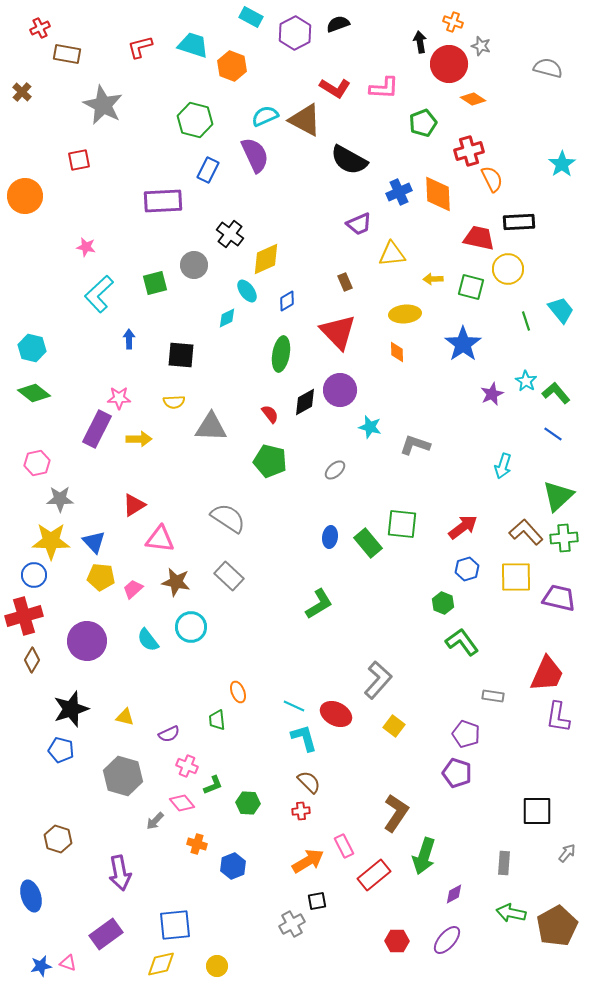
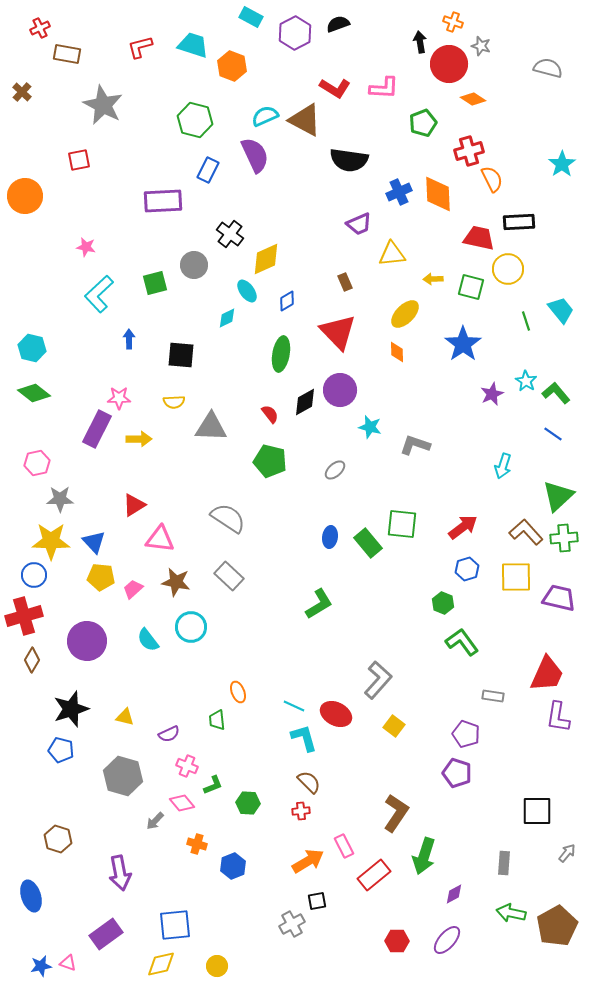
black semicircle at (349, 160): rotated 21 degrees counterclockwise
yellow ellipse at (405, 314): rotated 40 degrees counterclockwise
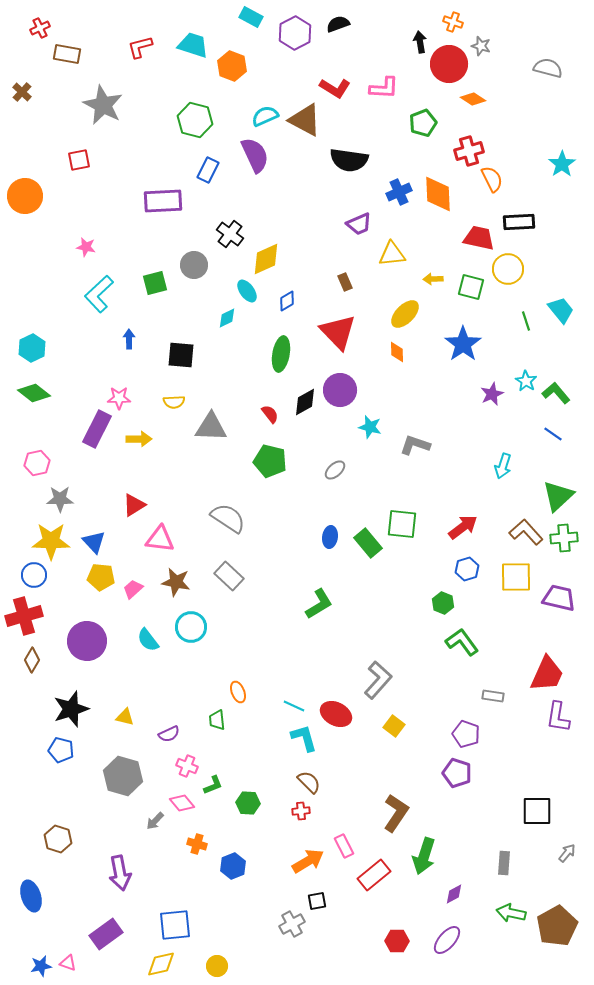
cyan hexagon at (32, 348): rotated 20 degrees clockwise
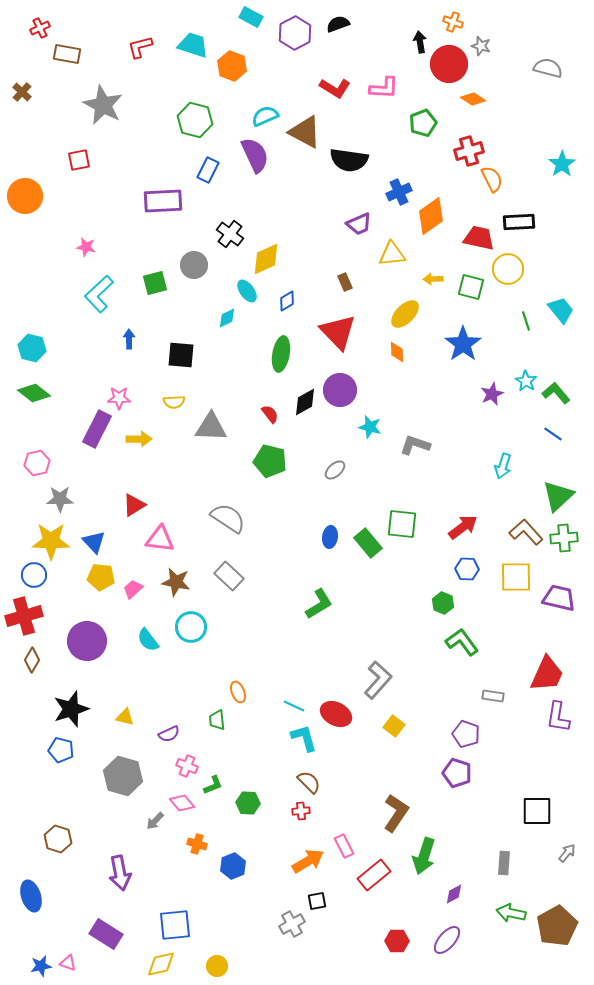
brown triangle at (305, 120): moved 12 px down
orange diamond at (438, 194): moved 7 px left, 22 px down; rotated 57 degrees clockwise
cyan hexagon at (32, 348): rotated 20 degrees counterclockwise
blue hexagon at (467, 569): rotated 20 degrees clockwise
purple rectangle at (106, 934): rotated 68 degrees clockwise
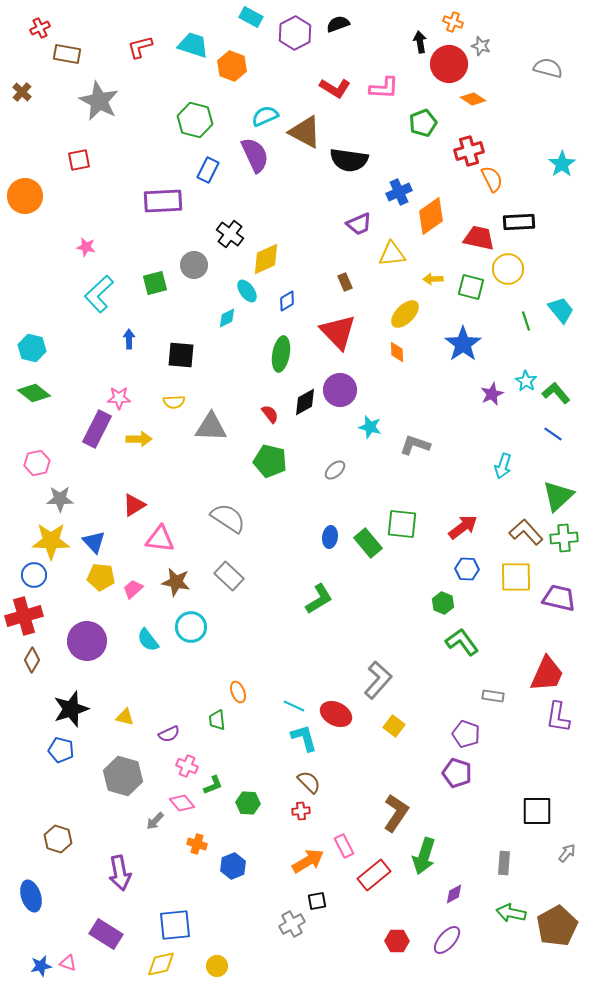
gray star at (103, 105): moved 4 px left, 4 px up
green L-shape at (319, 604): moved 5 px up
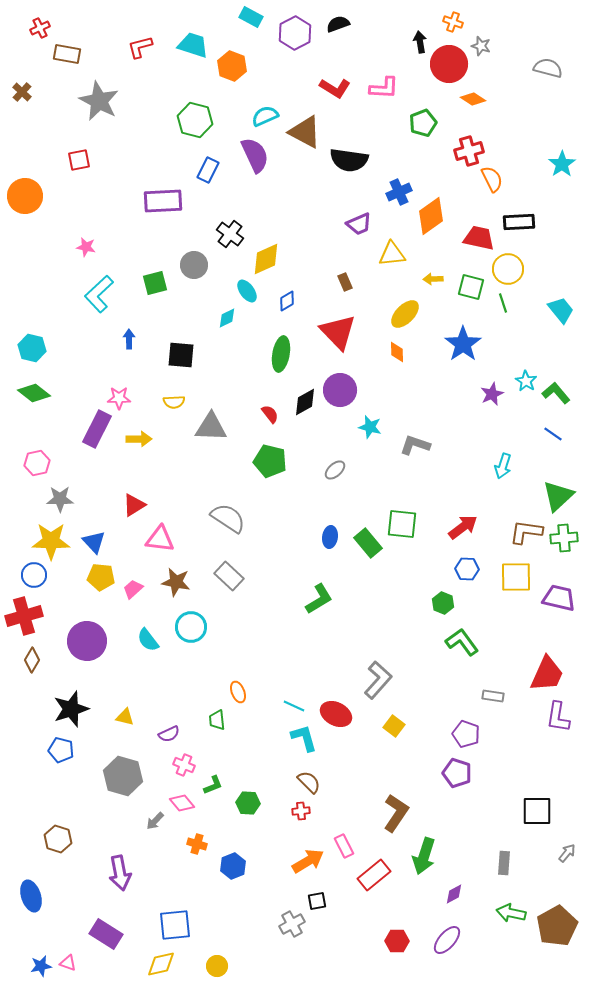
green line at (526, 321): moved 23 px left, 18 px up
brown L-shape at (526, 532): rotated 40 degrees counterclockwise
pink cross at (187, 766): moved 3 px left, 1 px up
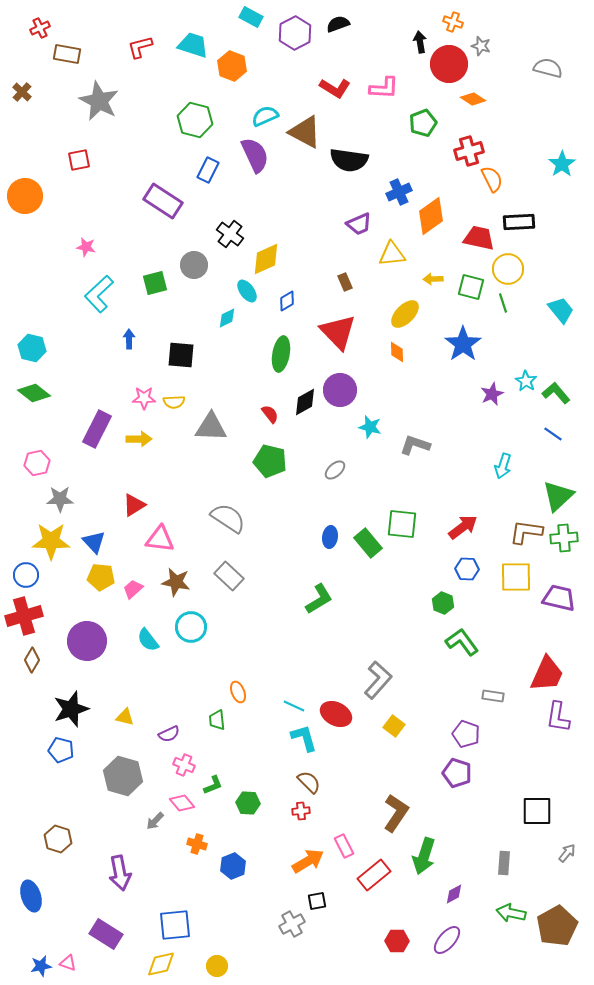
purple rectangle at (163, 201): rotated 36 degrees clockwise
pink star at (119, 398): moved 25 px right
blue circle at (34, 575): moved 8 px left
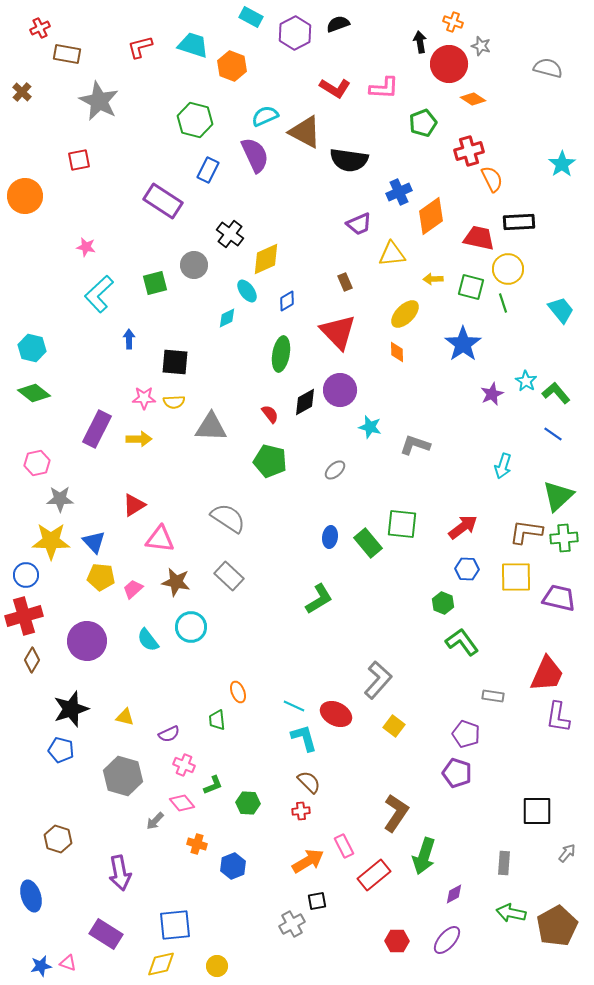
black square at (181, 355): moved 6 px left, 7 px down
